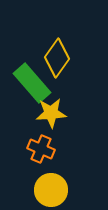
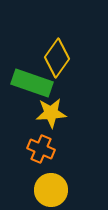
green rectangle: rotated 30 degrees counterclockwise
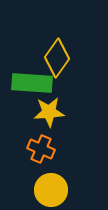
green rectangle: rotated 15 degrees counterclockwise
yellow star: moved 2 px left, 1 px up
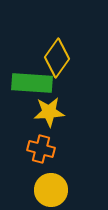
orange cross: rotated 8 degrees counterclockwise
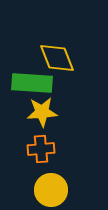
yellow diamond: rotated 57 degrees counterclockwise
yellow star: moved 7 px left
orange cross: rotated 20 degrees counterclockwise
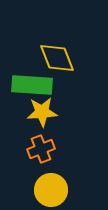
green rectangle: moved 2 px down
orange cross: rotated 16 degrees counterclockwise
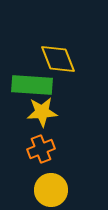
yellow diamond: moved 1 px right, 1 px down
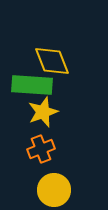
yellow diamond: moved 6 px left, 2 px down
yellow star: moved 1 px right; rotated 16 degrees counterclockwise
yellow circle: moved 3 px right
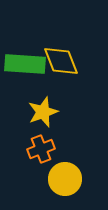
yellow diamond: moved 9 px right
green rectangle: moved 7 px left, 21 px up
yellow circle: moved 11 px right, 11 px up
